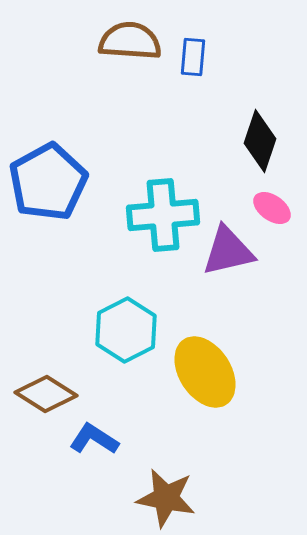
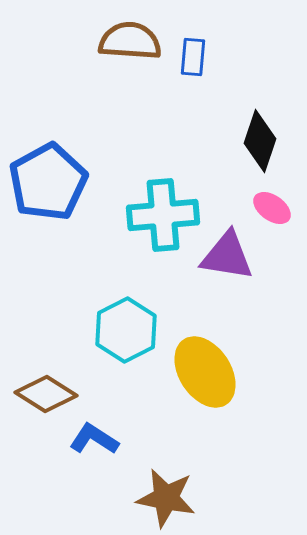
purple triangle: moved 1 px left, 5 px down; rotated 22 degrees clockwise
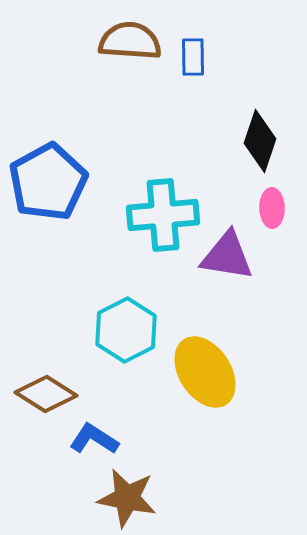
blue rectangle: rotated 6 degrees counterclockwise
pink ellipse: rotated 54 degrees clockwise
brown star: moved 39 px left
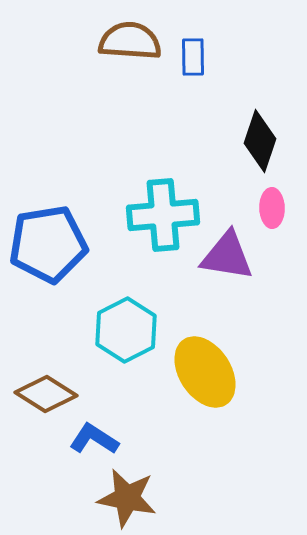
blue pentagon: moved 62 px down; rotated 20 degrees clockwise
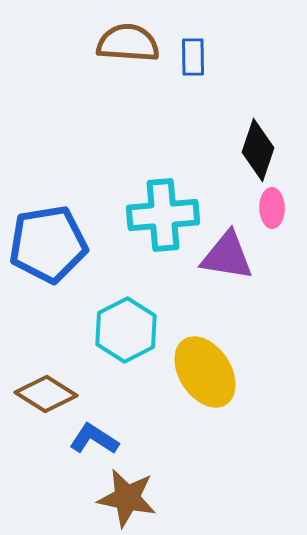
brown semicircle: moved 2 px left, 2 px down
black diamond: moved 2 px left, 9 px down
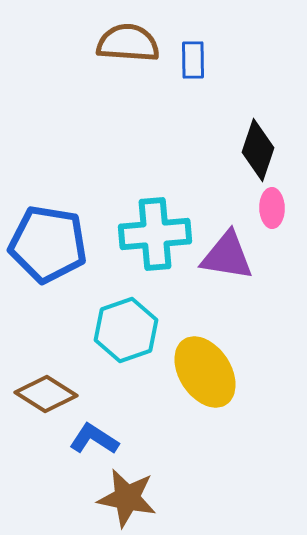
blue rectangle: moved 3 px down
cyan cross: moved 8 px left, 19 px down
blue pentagon: rotated 18 degrees clockwise
cyan hexagon: rotated 8 degrees clockwise
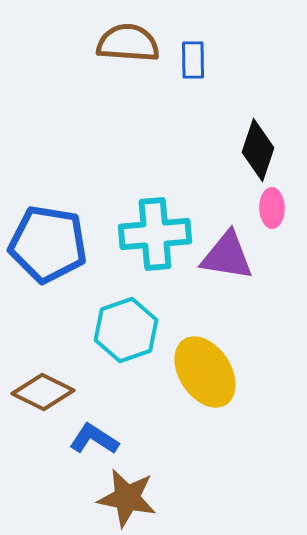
brown diamond: moved 3 px left, 2 px up; rotated 6 degrees counterclockwise
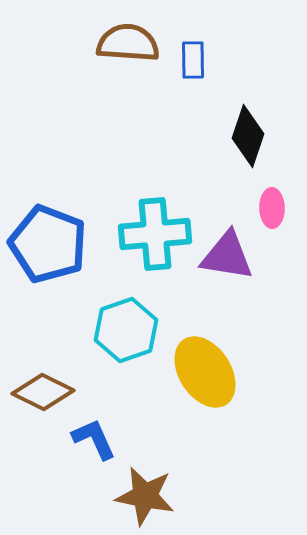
black diamond: moved 10 px left, 14 px up
blue pentagon: rotated 12 degrees clockwise
blue L-shape: rotated 33 degrees clockwise
brown star: moved 18 px right, 2 px up
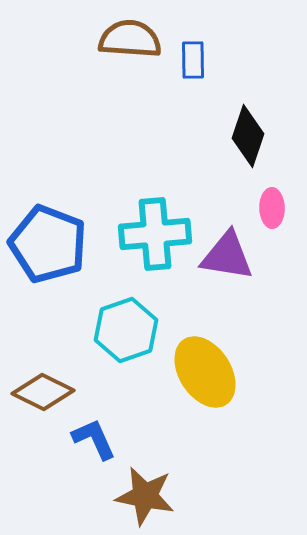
brown semicircle: moved 2 px right, 4 px up
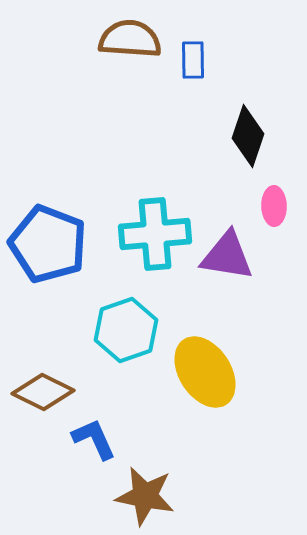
pink ellipse: moved 2 px right, 2 px up
